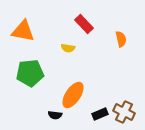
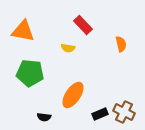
red rectangle: moved 1 px left, 1 px down
orange semicircle: moved 5 px down
green pentagon: rotated 12 degrees clockwise
black semicircle: moved 11 px left, 2 px down
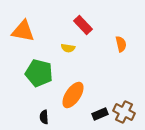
green pentagon: moved 9 px right; rotated 8 degrees clockwise
black semicircle: rotated 80 degrees clockwise
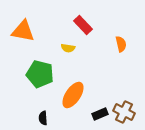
green pentagon: moved 1 px right, 1 px down
black semicircle: moved 1 px left, 1 px down
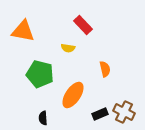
orange semicircle: moved 16 px left, 25 px down
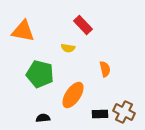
black rectangle: rotated 21 degrees clockwise
black semicircle: rotated 88 degrees clockwise
